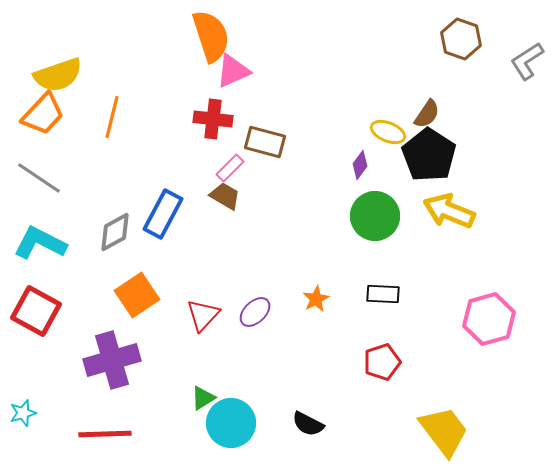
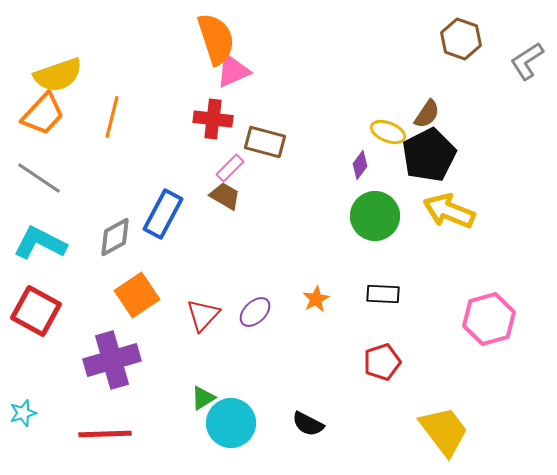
orange semicircle: moved 5 px right, 3 px down
black pentagon: rotated 12 degrees clockwise
gray diamond: moved 5 px down
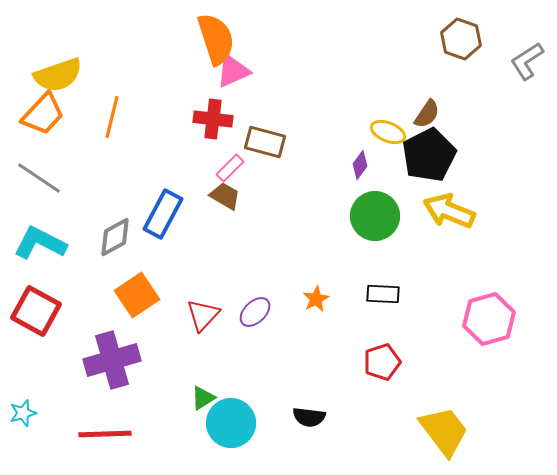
black semicircle: moved 1 px right, 7 px up; rotated 20 degrees counterclockwise
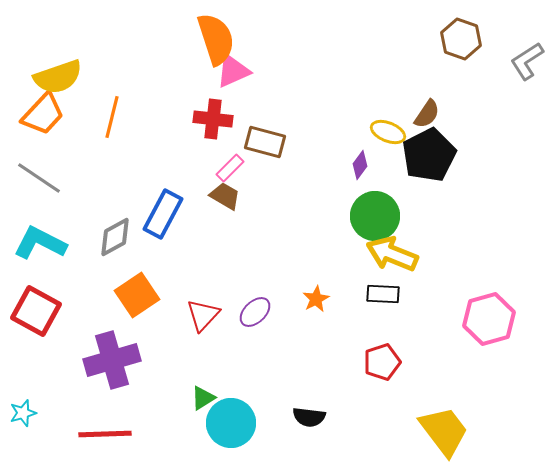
yellow semicircle: moved 2 px down
yellow arrow: moved 57 px left, 43 px down
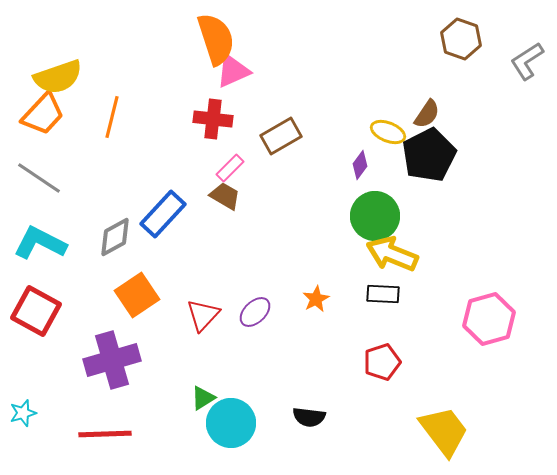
brown rectangle: moved 16 px right, 6 px up; rotated 45 degrees counterclockwise
blue rectangle: rotated 15 degrees clockwise
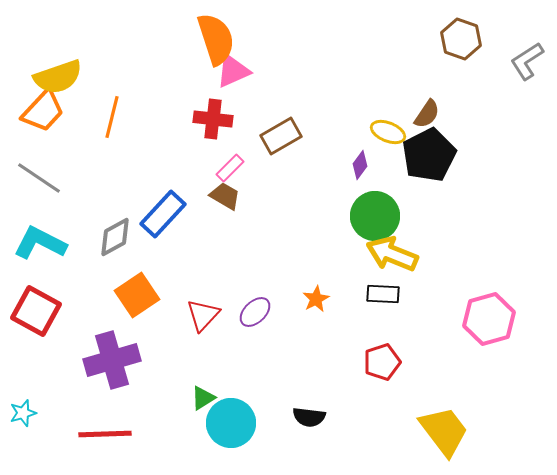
orange trapezoid: moved 3 px up
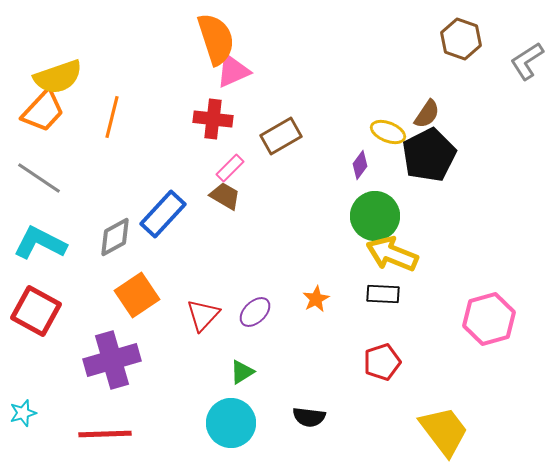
green triangle: moved 39 px right, 26 px up
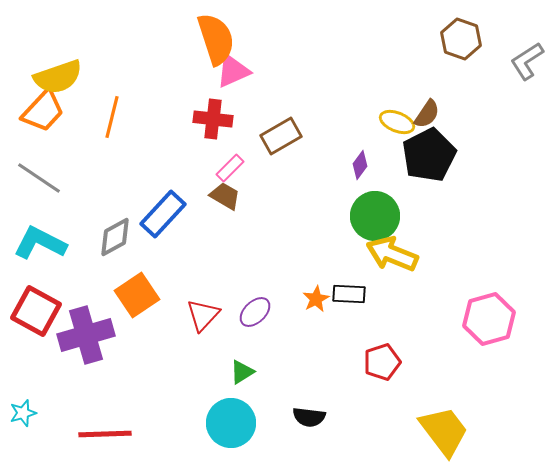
yellow ellipse: moved 9 px right, 10 px up
black rectangle: moved 34 px left
purple cross: moved 26 px left, 25 px up
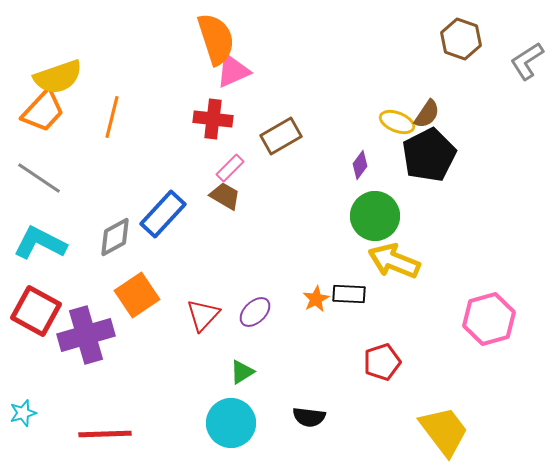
yellow arrow: moved 2 px right, 7 px down
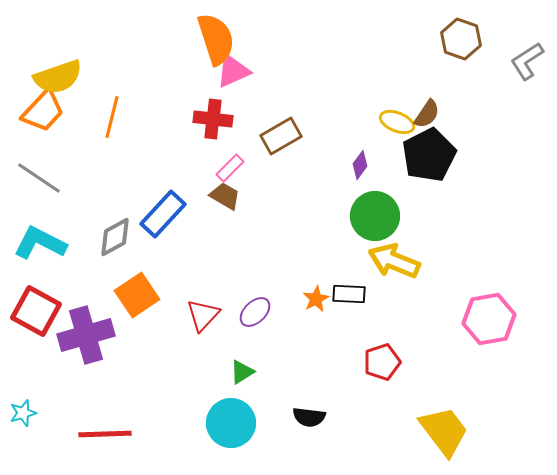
pink hexagon: rotated 6 degrees clockwise
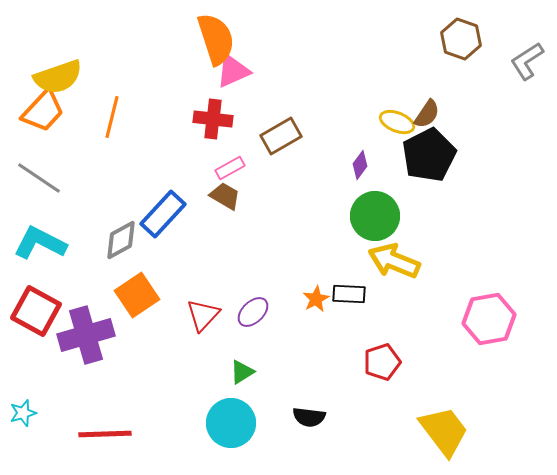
pink rectangle: rotated 16 degrees clockwise
gray diamond: moved 6 px right, 3 px down
purple ellipse: moved 2 px left
